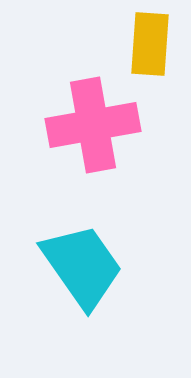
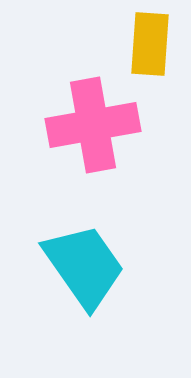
cyan trapezoid: moved 2 px right
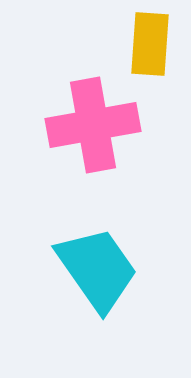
cyan trapezoid: moved 13 px right, 3 px down
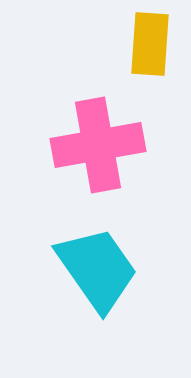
pink cross: moved 5 px right, 20 px down
